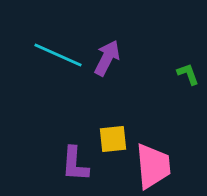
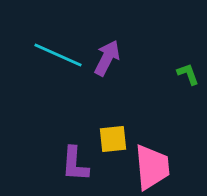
pink trapezoid: moved 1 px left, 1 px down
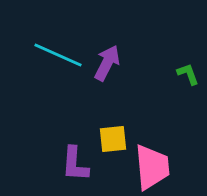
purple arrow: moved 5 px down
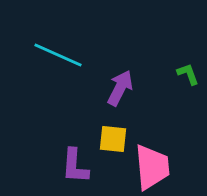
purple arrow: moved 13 px right, 25 px down
yellow square: rotated 12 degrees clockwise
purple L-shape: moved 2 px down
